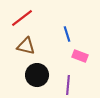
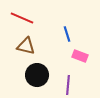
red line: rotated 60 degrees clockwise
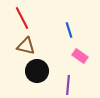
red line: rotated 40 degrees clockwise
blue line: moved 2 px right, 4 px up
pink rectangle: rotated 14 degrees clockwise
black circle: moved 4 px up
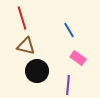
red line: rotated 10 degrees clockwise
blue line: rotated 14 degrees counterclockwise
pink rectangle: moved 2 px left, 2 px down
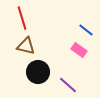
blue line: moved 17 px right; rotated 21 degrees counterclockwise
pink rectangle: moved 1 px right, 8 px up
black circle: moved 1 px right, 1 px down
purple line: rotated 54 degrees counterclockwise
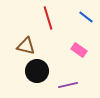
red line: moved 26 px right
blue line: moved 13 px up
black circle: moved 1 px left, 1 px up
purple line: rotated 54 degrees counterclockwise
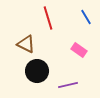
blue line: rotated 21 degrees clockwise
brown triangle: moved 2 px up; rotated 12 degrees clockwise
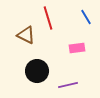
brown triangle: moved 9 px up
pink rectangle: moved 2 px left, 2 px up; rotated 42 degrees counterclockwise
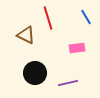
black circle: moved 2 px left, 2 px down
purple line: moved 2 px up
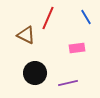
red line: rotated 40 degrees clockwise
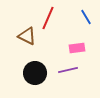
brown triangle: moved 1 px right, 1 px down
purple line: moved 13 px up
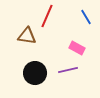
red line: moved 1 px left, 2 px up
brown triangle: rotated 18 degrees counterclockwise
pink rectangle: rotated 35 degrees clockwise
